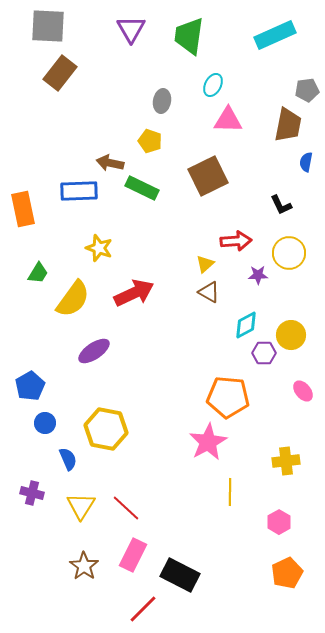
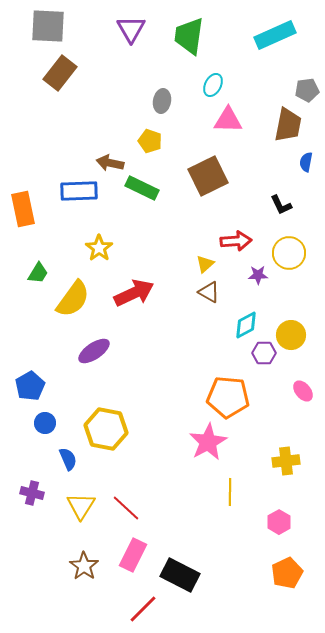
yellow star at (99, 248): rotated 16 degrees clockwise
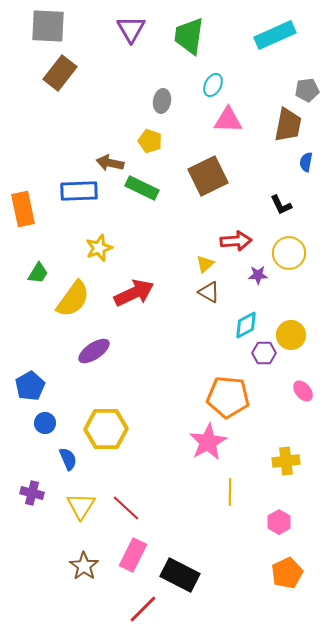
yellow star at (99, 248): rotated 16 degrees clockwise
yellow hexagon at (106, 429): rotated 12 degrees counterclockwise
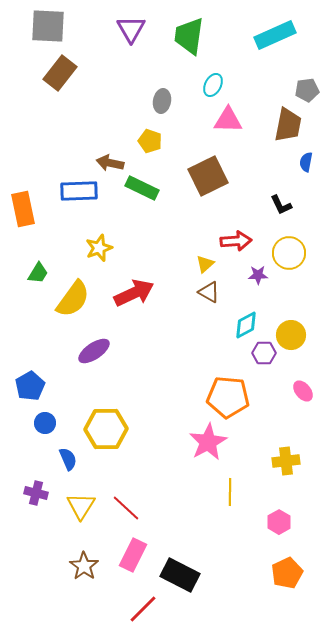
purple cross at (32, 493): moved 4 px right
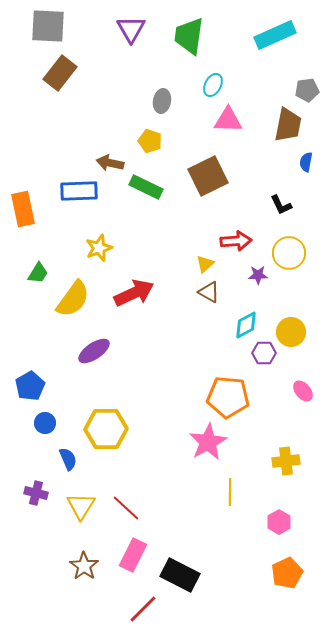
green rectangle at (142, 188): moved 4 px right, 1 px up
yellow circle at (291, 335): moved 3 px up
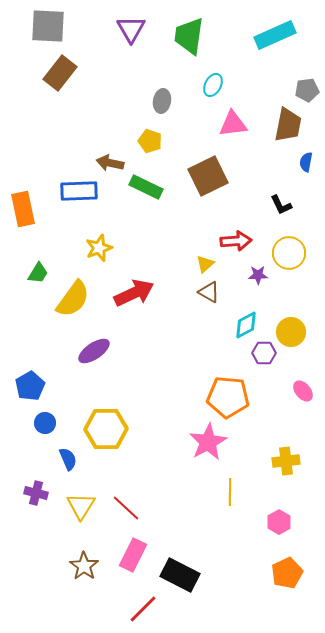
pink triangle at (228, 120): moved 5 px right, 4 px down; rotated 8 degrees counterclockwise
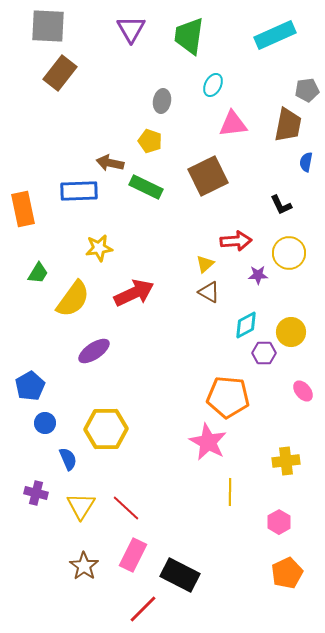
yellow star at (99, 248): rotated 12 degrees clockwise
pink star at (208, 442): rotated 15 degrees counterclockwise
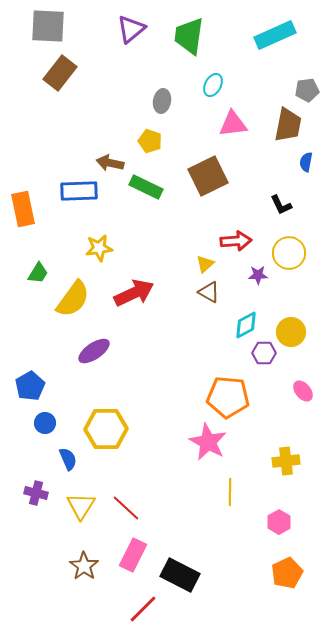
purple triangle at (131, 29): rotated 20 degrees clockwise
